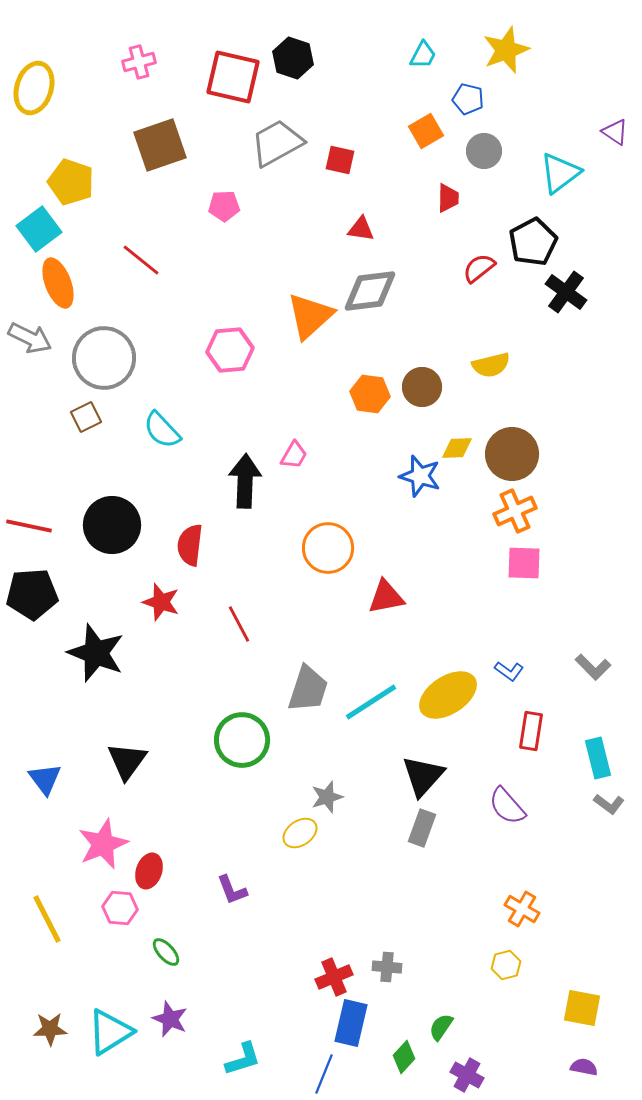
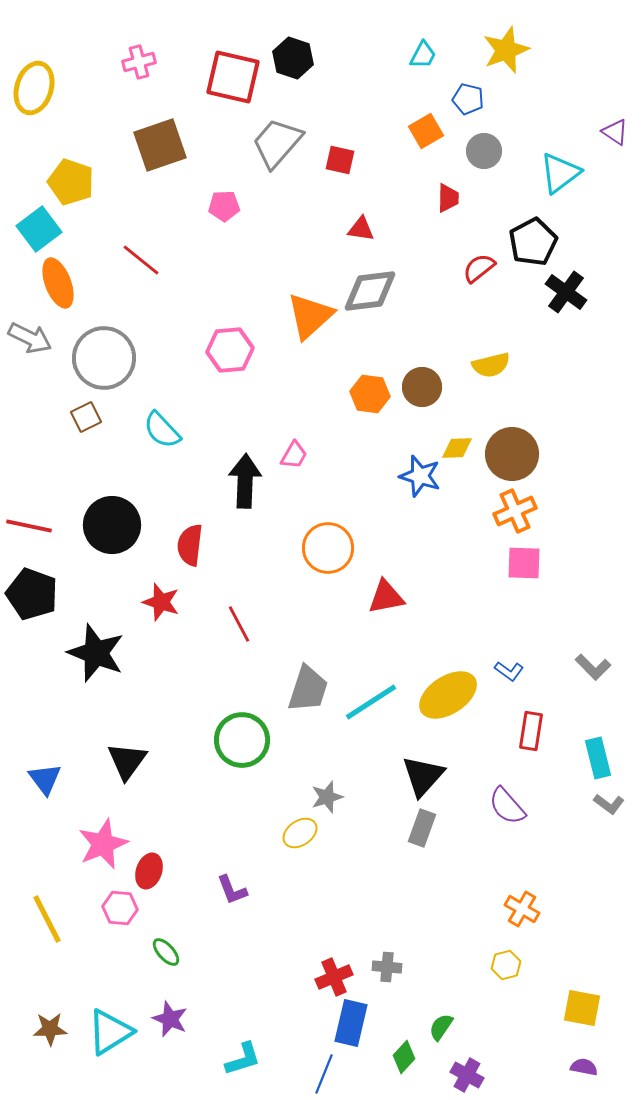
gray trapezoid at (277, 143): rotated 20 degrees counterclockwise
black pentagon at (32, 594): rotated 24 degrees clockwise
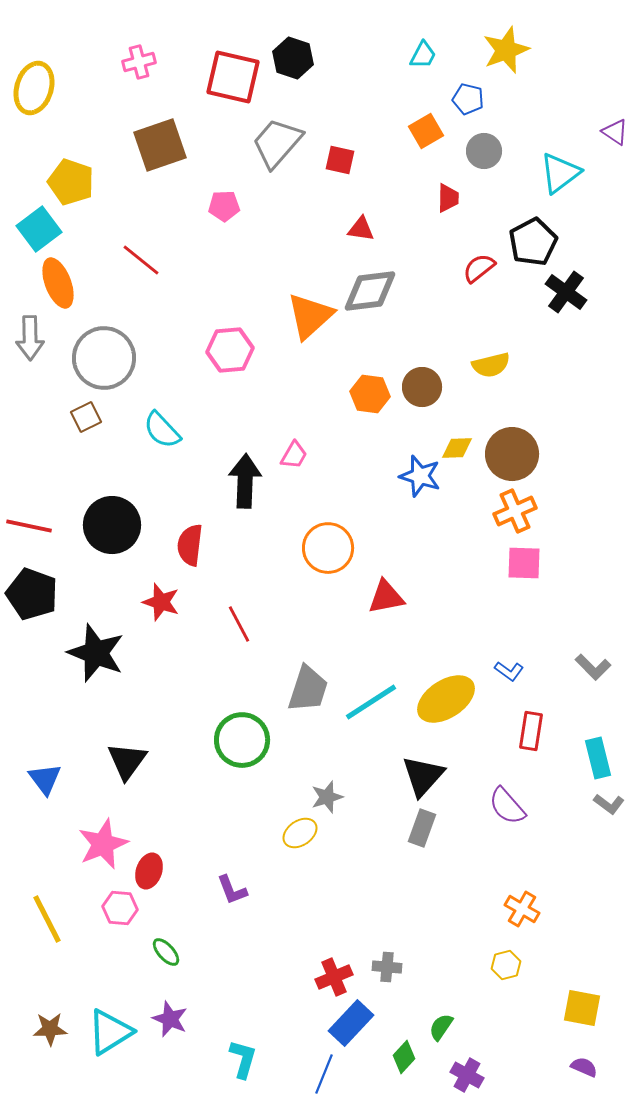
gray arrow at (30, 338): rotated 63 degrees clockwise
yellow ellipse at (448, 695): moved 2 px left, 4 px down
blue rectangle at (351, 1023): rotated 30 degrees clockwise
cyan L-shape at (243, 1059): rotated 57 degrees counterclockwise
purple semicircle at (584, 1067): rotated 12 degrees clockwise
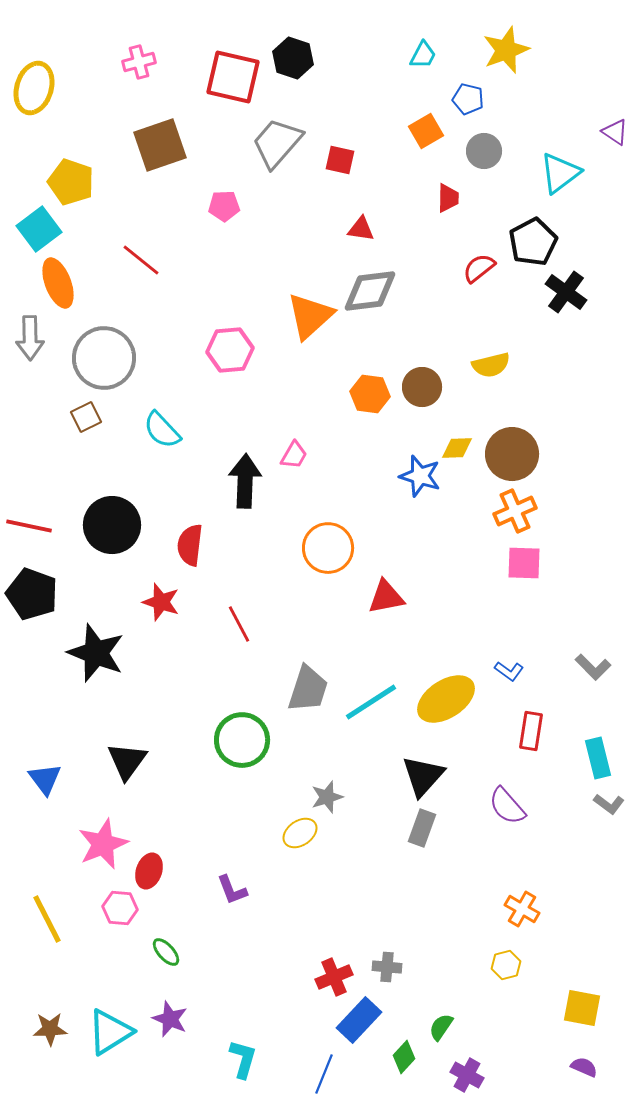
blue rectangle at (351, 1023): moved 8 px right, 3 px up
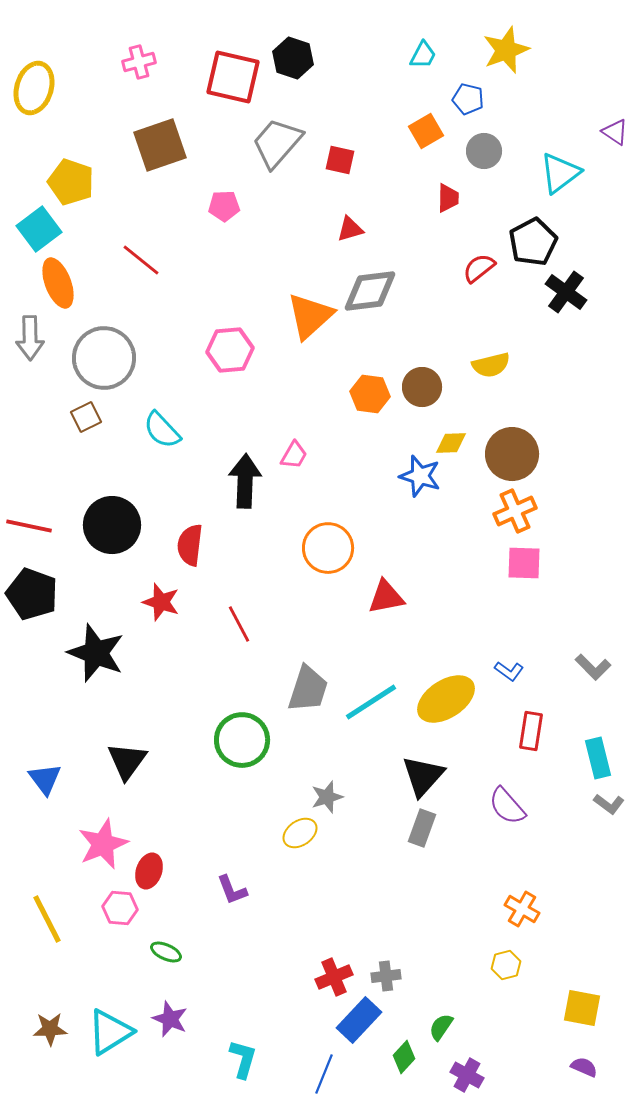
red triangle at (361, 229): moved 11 px left; rotated 24 degrees counterclockwise
yellow diamond at (457, 448): moved 6 px left, 5 px up
green ellipse at (166, 952): rotated 24 degrees counterclockwise
gray cross at (387, 967): moved 1 px left, 9 px down; rotated 12 degrees counterclockwise
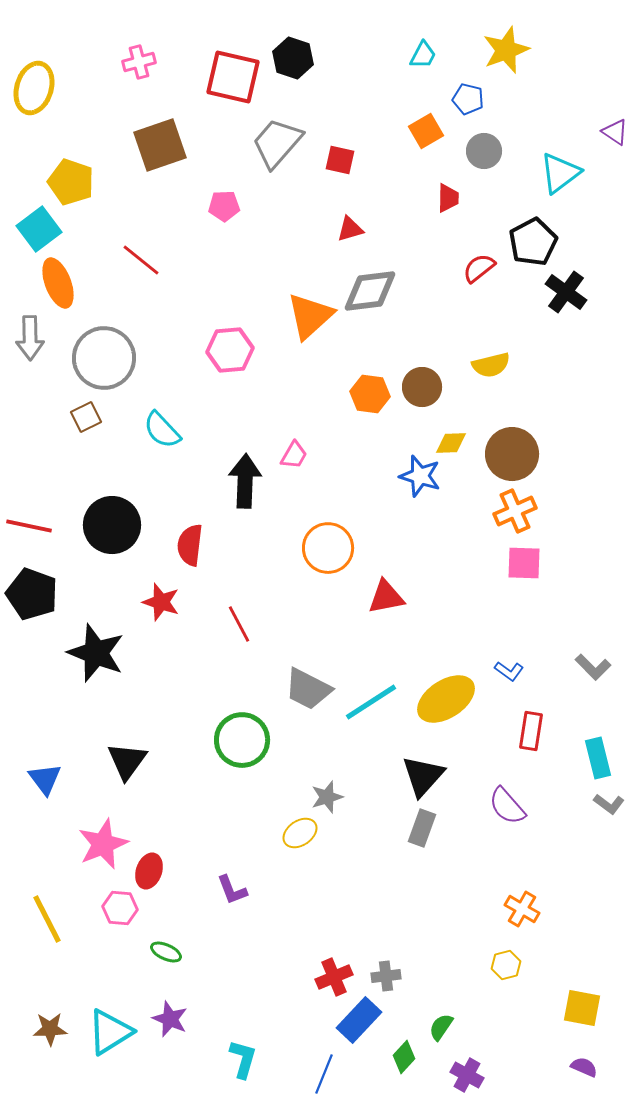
gray trapezoid at (308, 689): rotated 99 degrees clockwise
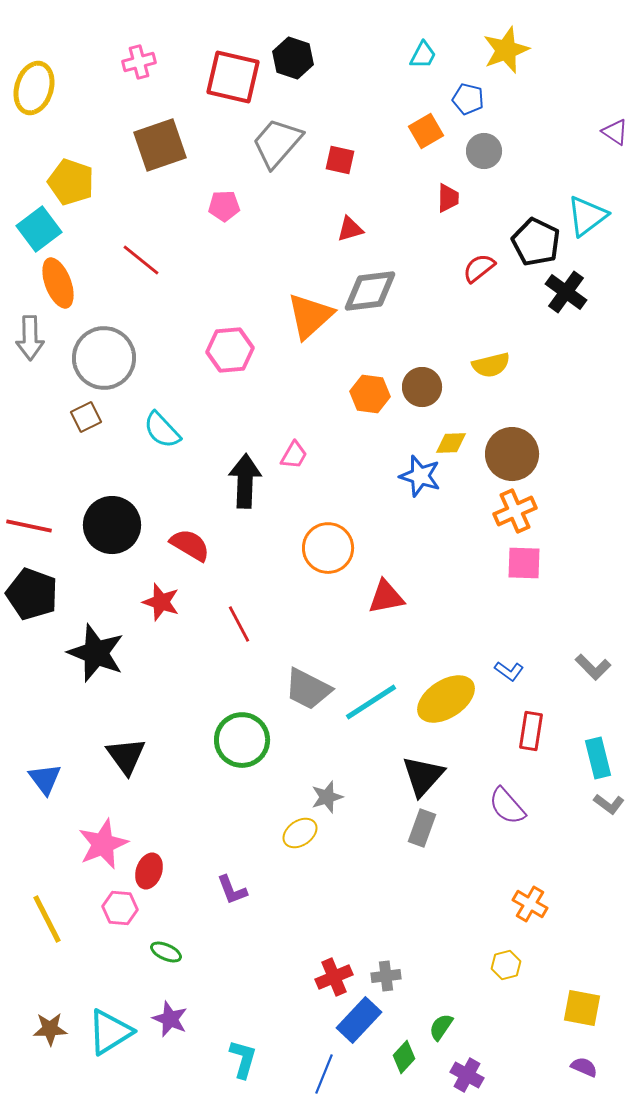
cyan triangle at (560, 173): moved 27 px right, 43 px down
black pentagon at (533, 242): moved 3 px right; rotated 18 degrees counterclockwise
red semicircle at (190, 545): rotated 114 degrees clockwise
black triangle at (127, 761): moved 1 px left, 5 px up; rotated 12 degrees counterclockwise
orange cross at (522, 909): moved 8 px right, 5 px up
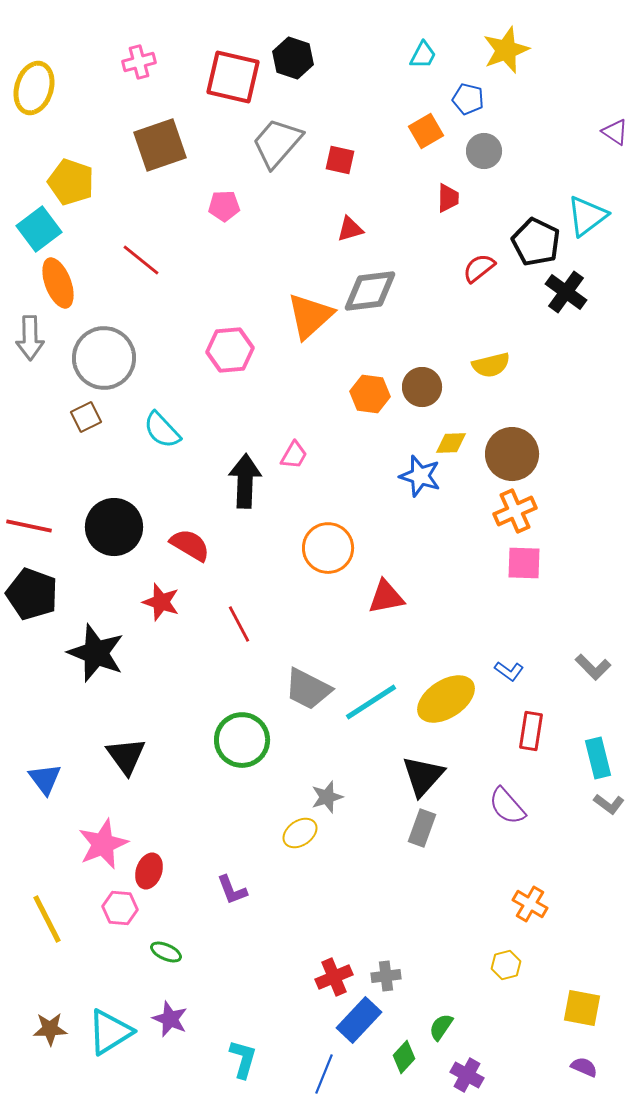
black circle at (112, 525): moved 2 px right, 2 px down
